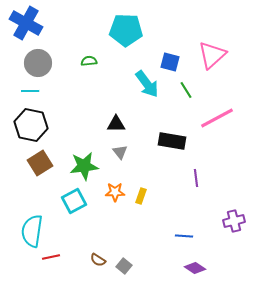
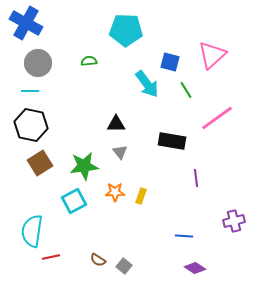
pink line: rotated 8 degrees counterclockwise
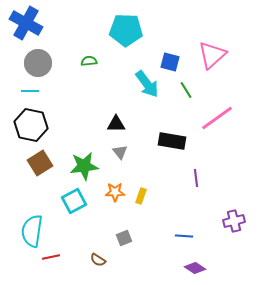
gray square: moved 28 px up; rotated 28 degrees clockwise
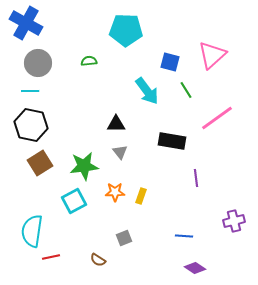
cyan arrow: moved 7 px down
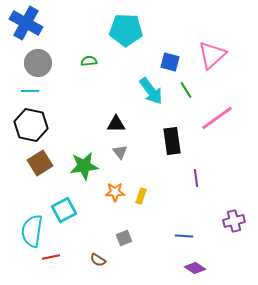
cyan arrow: moved 4 px right
black rectangle: rotated 72 degrees clockwise
cyan square: moved 10 px left, 9 px down
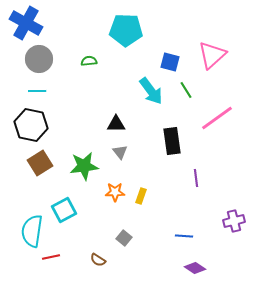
gray circle: moved 1 px right, 4 px up
cyan line: moved 7 px right
gray square: rotated 28 degrees counterclockwise
